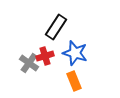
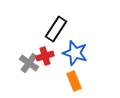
black rectangle: moved 2 px down
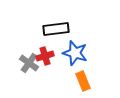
black rectangle: rotated 50 degrees clockwise
orange rectangle: moved 9 px right
